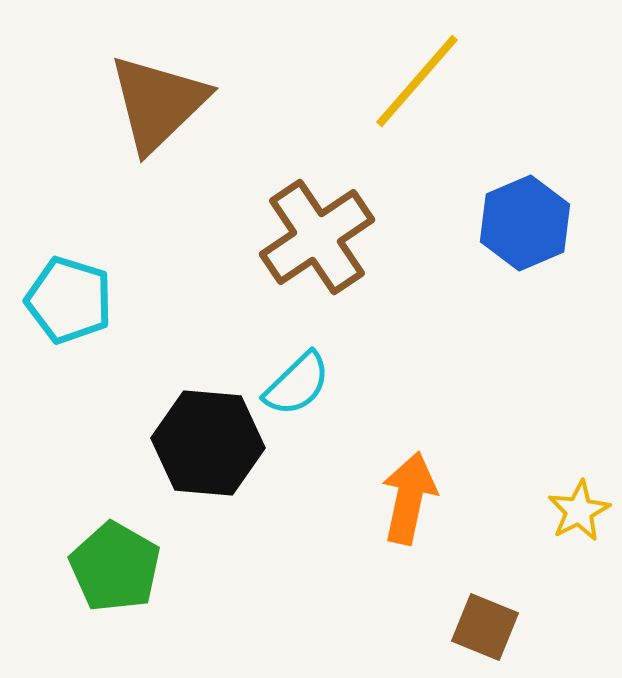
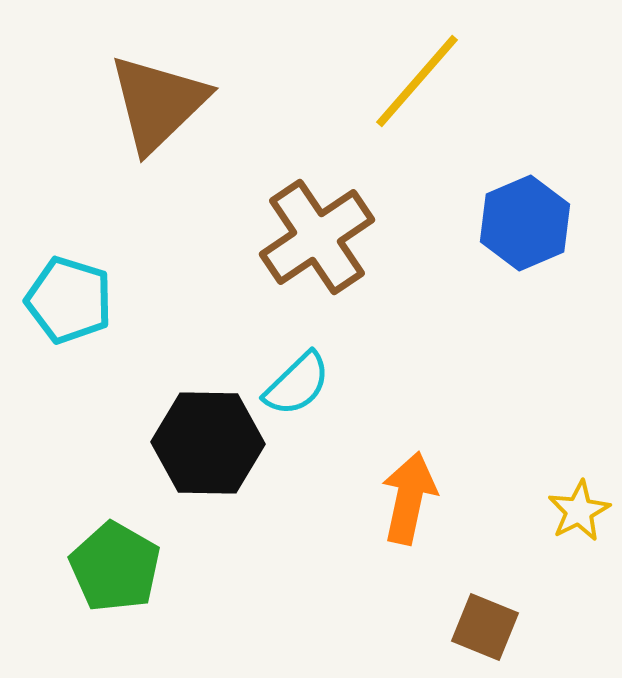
black hexagon: rotated 4 degrees counterclockwise
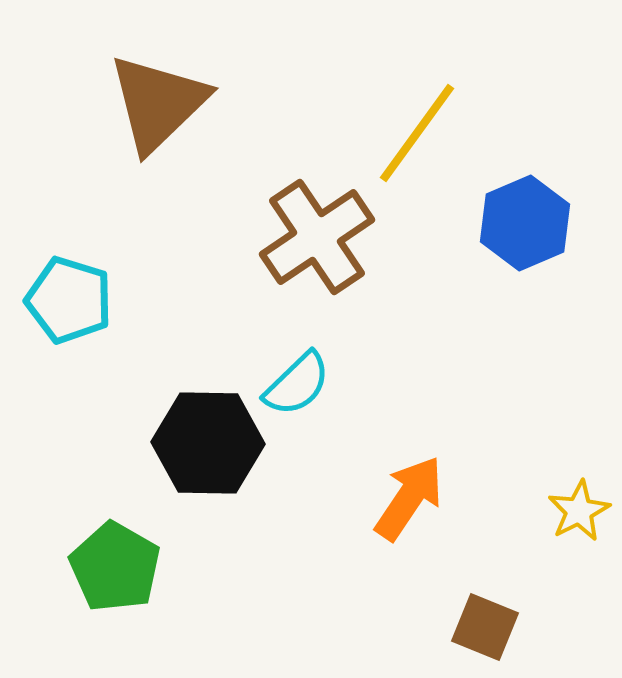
yellow line: moved 52 px down; rotated 5 degrees counterclockwise
orange arrow: rotated 22 degrees clockwise
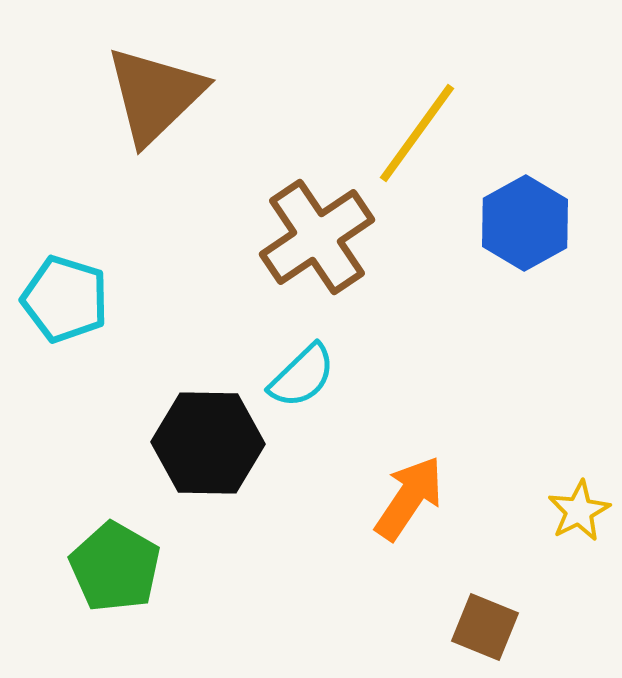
brown triangle: moved 3 px left, 8 px up
blue hexagon: rotated 6 degrees counterclockwise
cyan pentagon: moved 4 px left, 1 px up
cyan semicircle: moved 5 px right, 8 px up
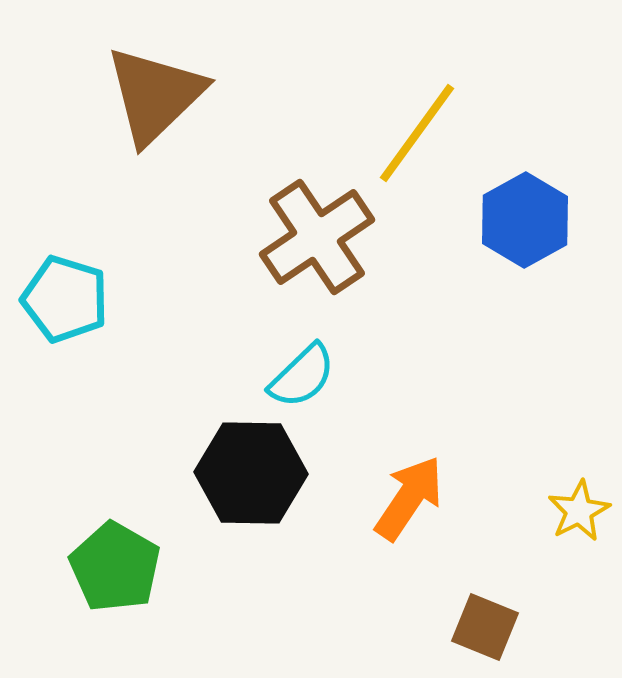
blue hexagon: moved 3 px up
black hexagon: moved 43 px right, 30 px down
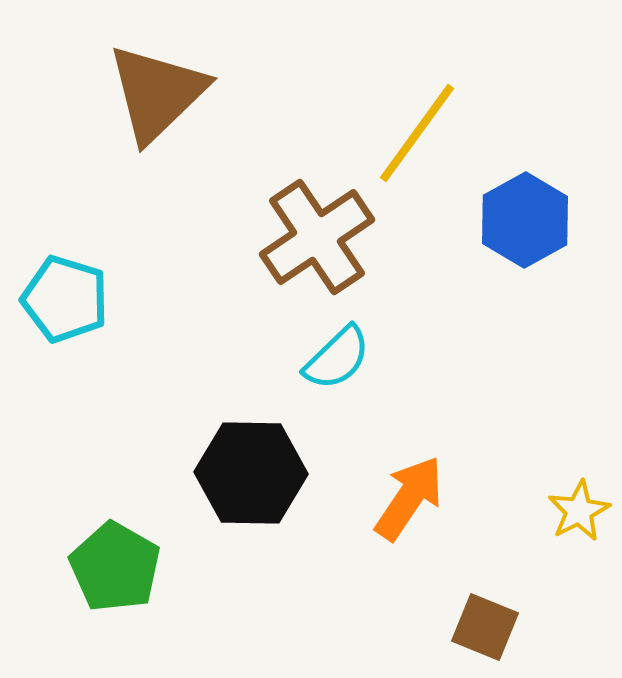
brown triangle: moved 2 px right, 2 px up
cyan semicircle: moved 35 px right, 18 px up
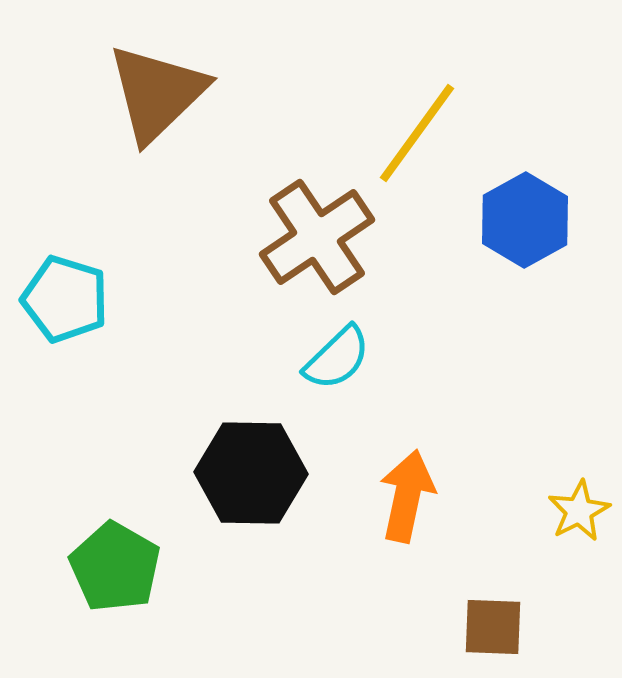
orange arrow: moved 2 px left, 2 px up; rotated 22 degrees counterclockwise
brown square: moved 8 px right; rotated 20 degrees counterclockwise
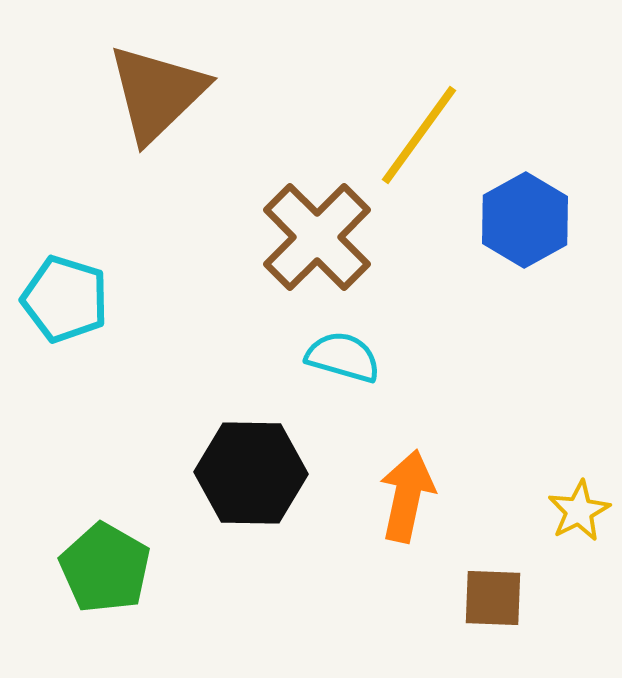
yellow line: moved 2 px right, 2 px down
brown cross: rotated 11 degrees counterclockwise
cyan semicircle: moved 6 px right, 1 px up; rotated 120 degrees counterclockwise
green pentagon: moved 10 px left, 1 px down
brown square: moved 29 px up
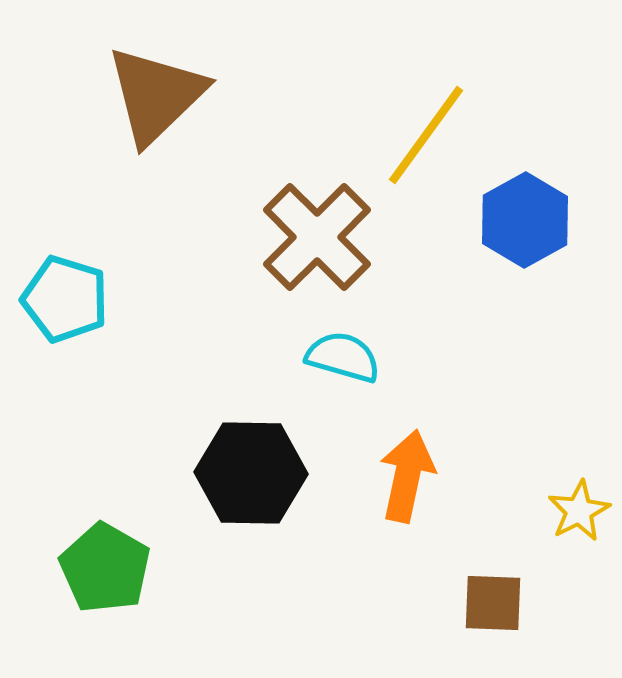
brown triangle: moved 1 px left, 2 px down
yellow line: moved 7 px right
orange arrow: moved 20 px up
brown square: moved 5 px down
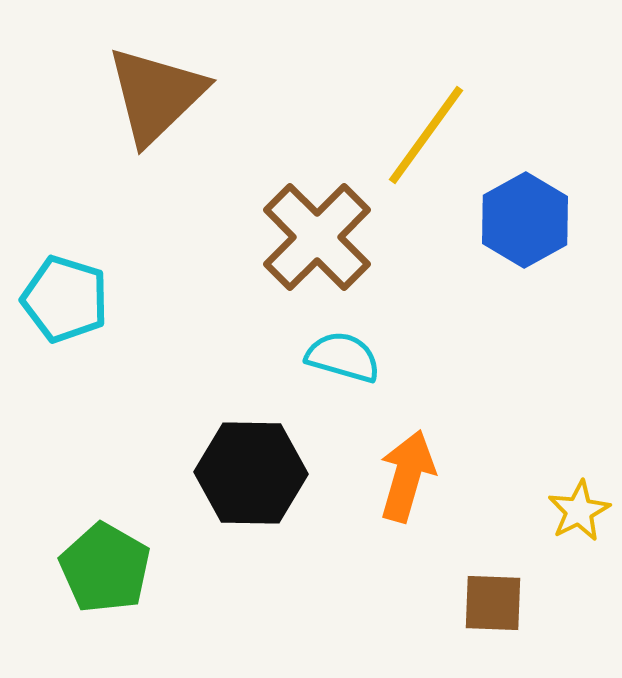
orange arrow: rotated 4 degrees clockwise
